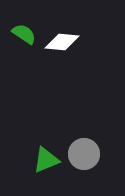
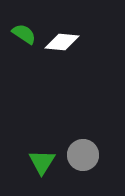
gray circle: moved 1 px left, 1 px down
green triangle: moved 4 px left, 2 px down; rotated 36 degrees counterclockwise
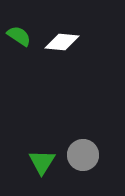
green semicircle: moved 5 px left, 2 px down
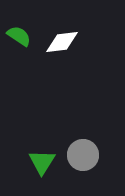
white diamond: rotated 12 degrees counterclockwise
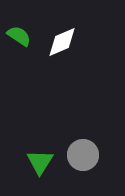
white diamond: rotated 16 degrees counterclockwise
green triangle: moved 2 px left
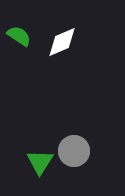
gray circle: moved 9 px left, 4 px up
